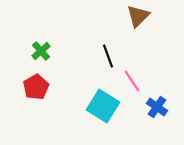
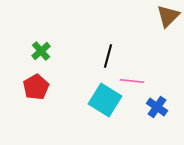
brown triangle: moved 30 px right
black line: rotated 35 degrees clockwise
pink line: rotated 50 degrees counterclockwise
cyan square: moved 2 px right, 6 px up
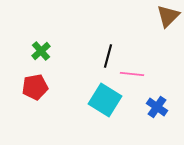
pink line: moved 7 px up
red pentagon: moved 1 px left; rotated 20 degrees clockwise
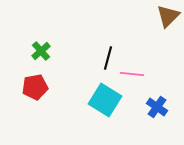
black line: moved 2 px down
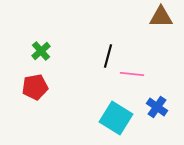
brown triangle: moved 7 px left, 1 px down; rotated 45 degrees clockwise
black line: moved 2 px up
cyan square: moved 11 px right, 18 px down
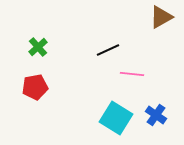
brown triangle: rotated 30 degrees counterclockwise
green cross: moved 3 px left, 4 px up
black line: moved 6 px up; rotated 50 degrees clockwise
blue cross: moved 1 px left, 8 px down
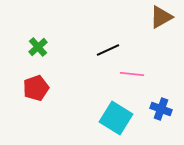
red pentagon: moved 1 px right, 1 px down; rotated 10 degrees counterclockwise
blue cross: moved 5 px right, 6 px up; rotated 15 degrees counterclockwise
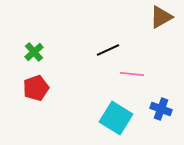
green cross: moved 4 px left, 5 px down
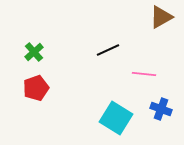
pink line: moved 12 px right
